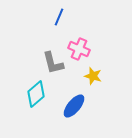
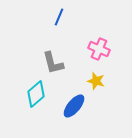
pink cross: moved 20 px right
yellow star: moved 3 px right, 5 px down
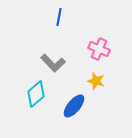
blue line: rotated 12 degrees counterclockwise
gray L-shape: rotated 30 degrees counterclockwise
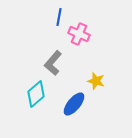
pink cross: moved 20 px left, 15 px up
gray L-shape: rotated 85 degrees clockwise
blue ellipse: moved 2 px up
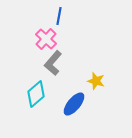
blue line: moved 1 px up
pink cross: moved 33 px left, 5 px down; rotated 20 degrees clockwise
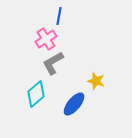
pink cross: rotated 15 degrees clockwise
gray L-shape: rotated 20 degrees clockwise
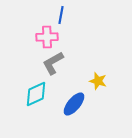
blue line: moved 2 px right, 1 px up
pink cross: moved 1 px right, 2 px up; rotated 30 degrees clockwise
yellow star: moved 2 px right
cyan diamond: rotated 16 degrees clockwise
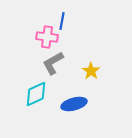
blue line: moved 1 px right, 6 px down
pink cross: rotated 10 degrees clockwise
yellow star: moved 7 px left, 10 px up; rotated 18 degrees clockwise
blue ellipse: rotated 35 degrees clockwise
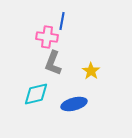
gray L-shape: rotated 40 degrees counterclockwise
cyan diamond: rotated 12 degrees clockwise
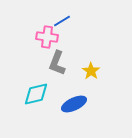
blue line: rotated 48 degrees clockwise
gray L-shape: moved 4 px right
blue ellipse: rotated 10 degrees counterclockwise
